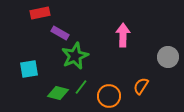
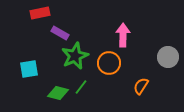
orange circle: moved 33 px up
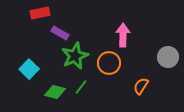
cyan square: rotated 36 degrees counterclockwise
green diamond: moved 3 px left, 1 px up
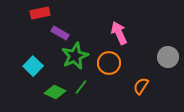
pink arrow: moved 4 px left, 2 px up; rotated 25 degrees counterclockwise
cyan square: moved 4 px right, 3 px up
green diamond: rotated 10 degrees clockwise
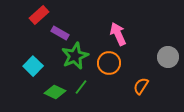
red rectangle: moved 1 px left, 2 px down; rotated 30 degrees counterclockwise
pink arrow: moved 1 px left, 1 px down
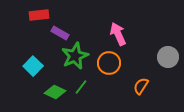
red rectangle: rotated 36 degrees clockwise
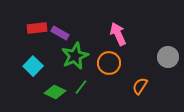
red rectangle: moved 2 px left, 13 px down
orange semicircle: moved 1 px left
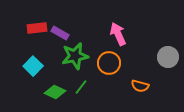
green star: rotated 12 degrees clockwise
orange semicircle: rotated 108 degrees counterclockwise
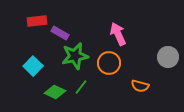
red rectangle: moved 7 px up
